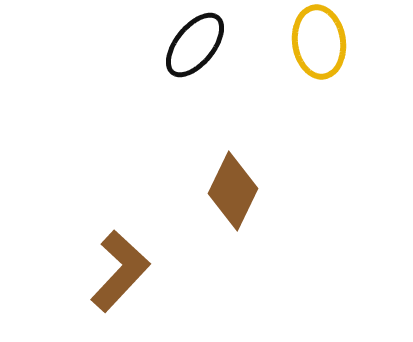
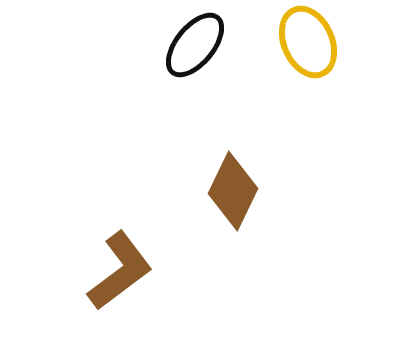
yellow ellipse: moved 11 px left; rotated 16 degrees counterclockwise
brown L-shape: rotated 10 degrees clockwise
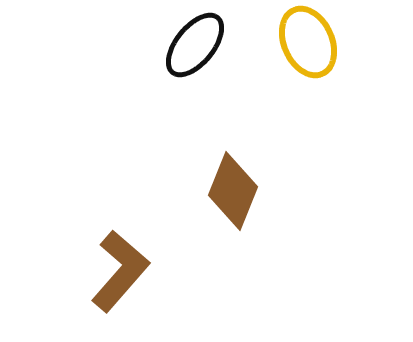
brown diamond: rotated 4 degrees counterclockwise
brown L-shape: rotated 12 degrees counterclockwise
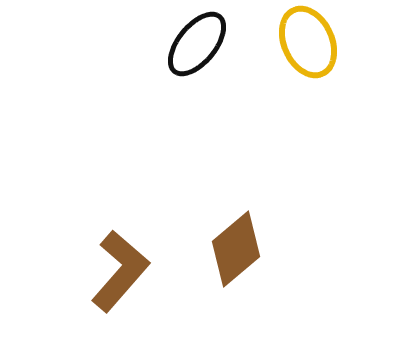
black ellipse: moved 2 px right, 1 px up
brown diamond: moved 3 px right, 58 px down; rotated 28 degrees clockwise
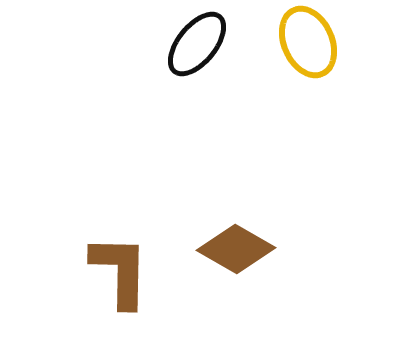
brown diamond: rotated 70 degrees clockwise
brown L-shape: rotated 40 degrees counterclockwise
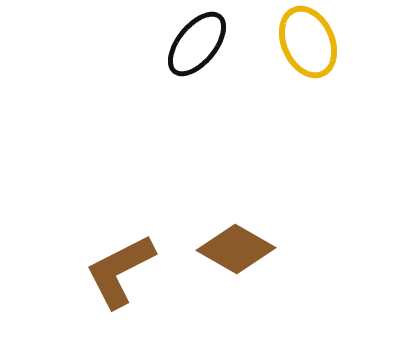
brown L-shape: rotated 118 degrees counterclockwise
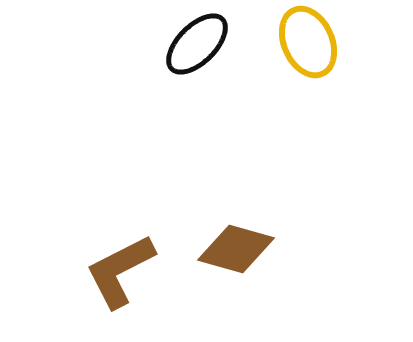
black ellipse: rotated 6 degrees clockwise
brown diamond: rotated 14 degrees counterclockwise
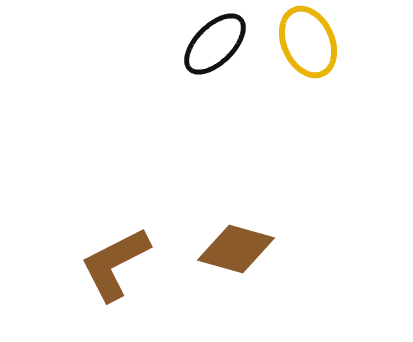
black ellipse: moved 18 px right
brown L-shape: moved 5 px left, 7 px up
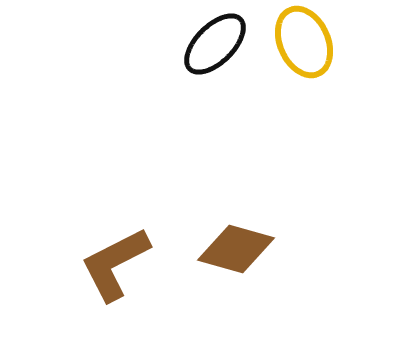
yellow ellipse: moved 4 px left
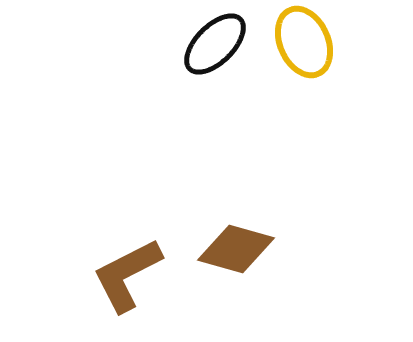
brown L-shape: moved 12 px right, 11 px down
